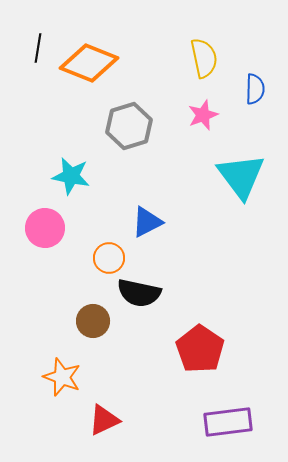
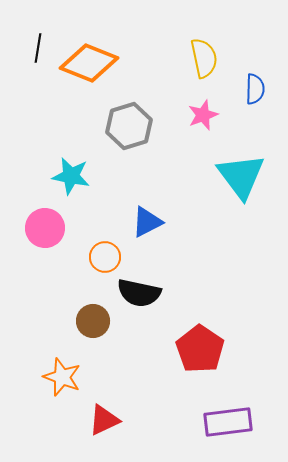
orange circle: moved 4 px left, 1 px up
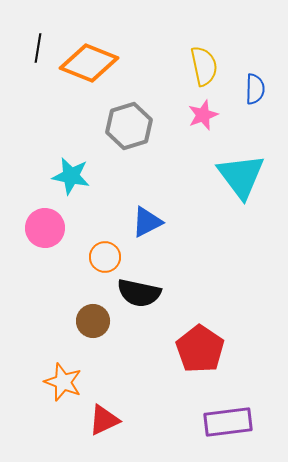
yellow semicircle: moved 8 px down
orange star: moved 1 px right, 5 px down
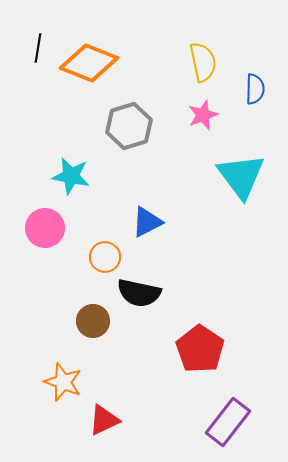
yellow semicircle: moved 1 px left, 4 px up
purple rectangle: rotated 45 degrees counterclockwise
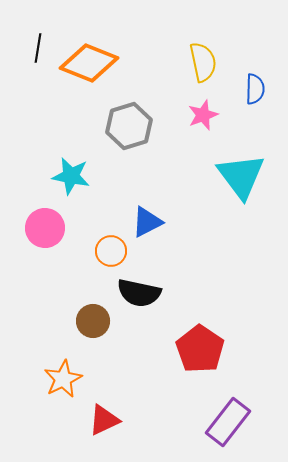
orange circle: moved 6 px right, 6 px up
orange star: moved 3 px up; rotated 24 degrees clockwise
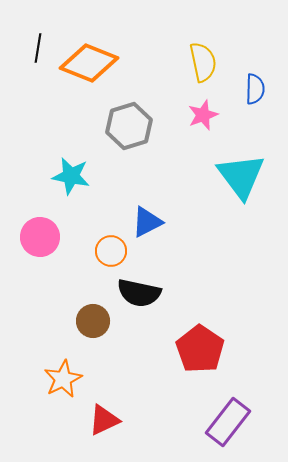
pink circle: moved 5 px left, 9 px down
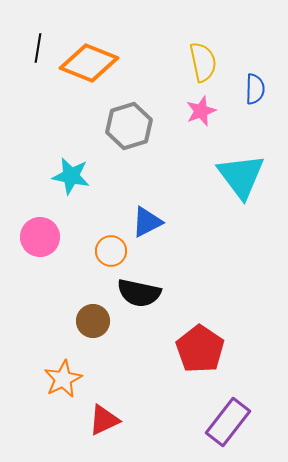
pink star: moved 2 px left, 4 px up
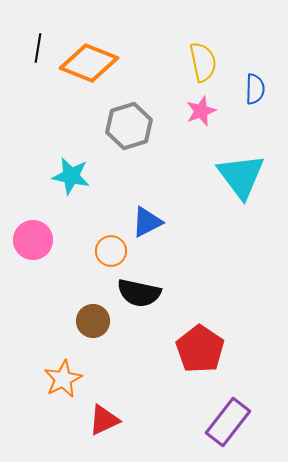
pink circle: moved 7 px left, 3 px down
